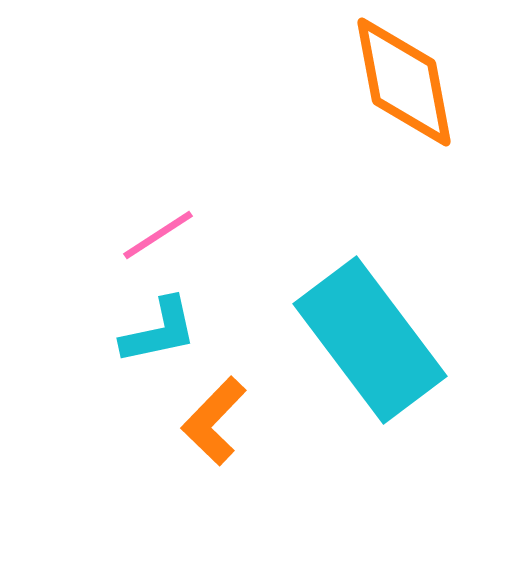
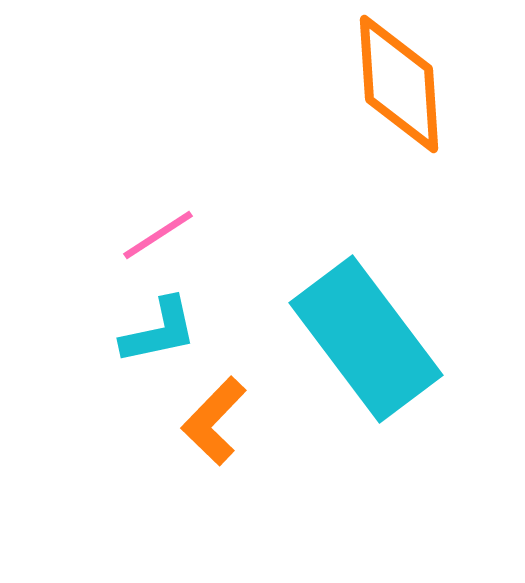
orange diamond: moved 5 px left, 2 px down; rotated 7 degrees clockwise
cyan rectangle: moved 4 px left, 1 px up
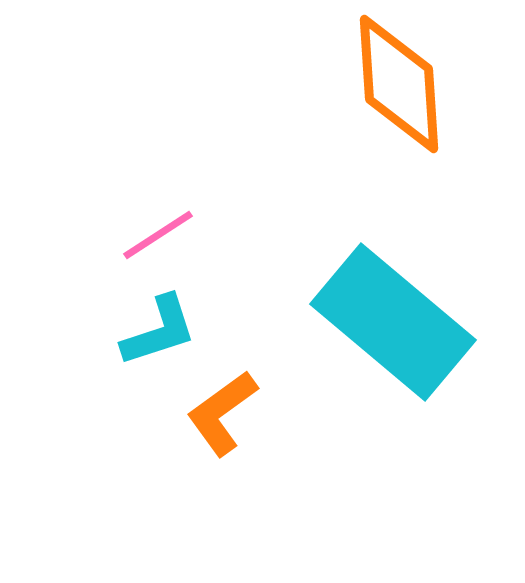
cyan L-shape: rotated 6 degrees counterclockwise
cyan rectangle: moved 27 px right, 17 px up; rotated 13 degrees counterclockwise
orange L-shape: moved 8 px right, 8 px up; rotated 10 degrees clockwise
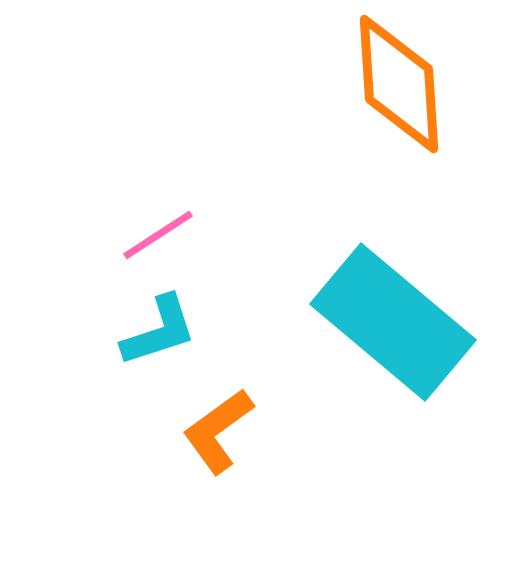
orange L-shape: moved 4 px left, 18 px down
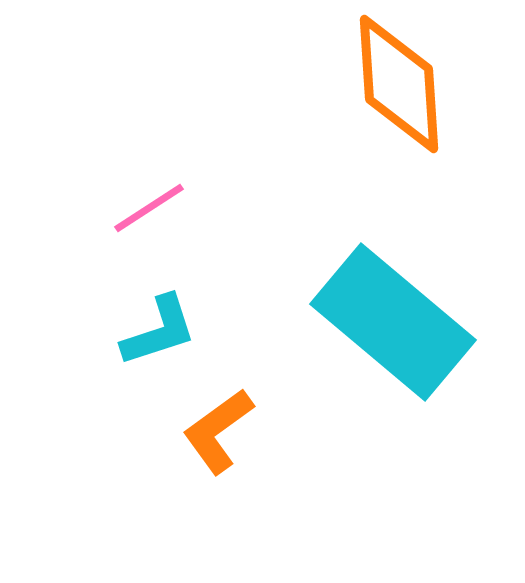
pink line: moved 9 px left, 27 px up
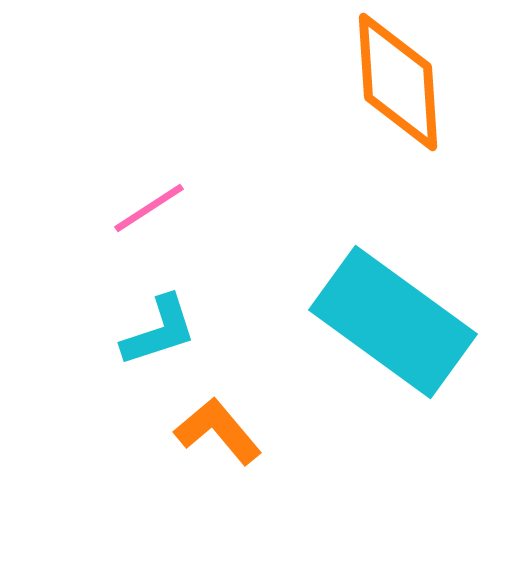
orange diamond: moved 1 px left, 2 px up
cyan rectangle: rotated 4 degrees counterclockwise
orange L-shape: rotated 86 degrees clockwise
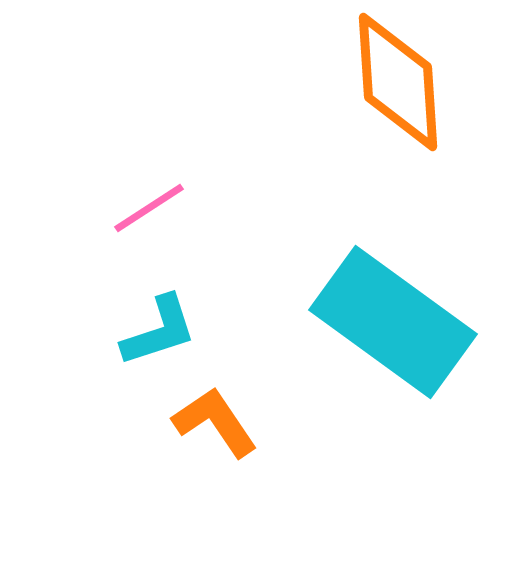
orange L-shape: moved 3 px left, 9 px up; rotated 6 degrees clockwise
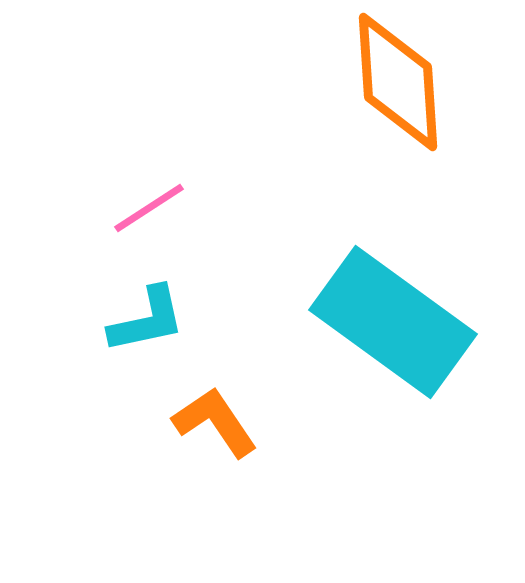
cyan L-shape: moved 12 px left, 11 px up; rotated 6 degrees clockwise
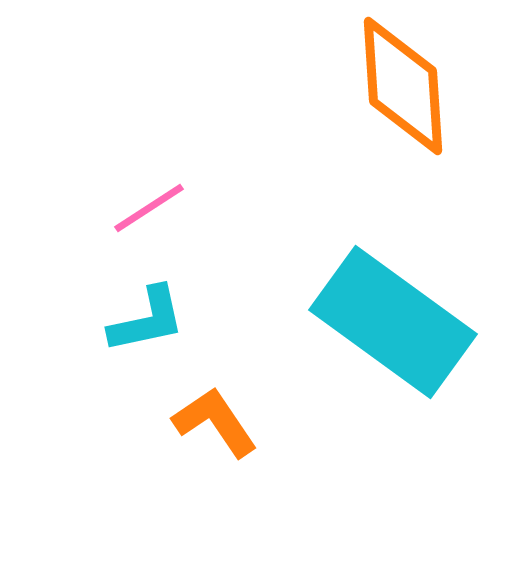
orange diamond: moved 5 px right, 4 px down
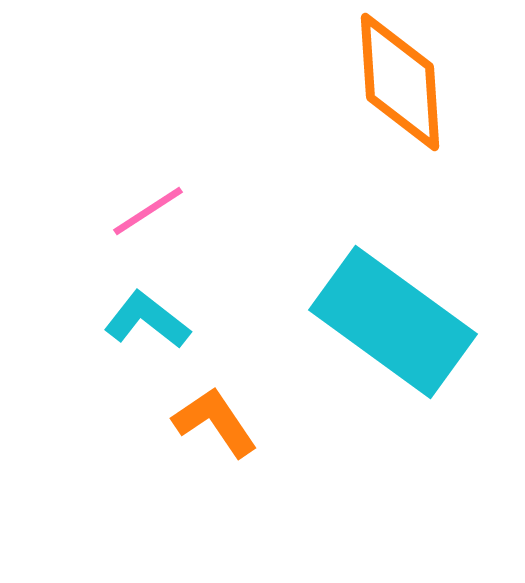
orange diamond: moved 3 px left, 4 px up
pink line: moved 1 px left, 3 px down
cyan L-shape: rotated 130 degrees counterclockwise
